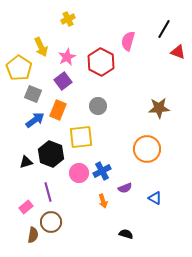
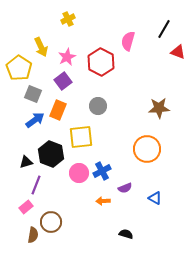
purple line: moved 12 px left, 7 px up; rotated 36 degrees clockwise
orange arrow: rotated 104 degrees clockwise
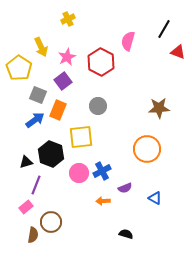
gray square: moved 5 px right, 1 px down
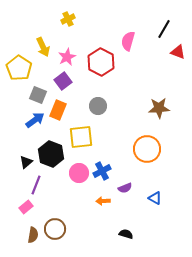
yellow arrow: moved 2 px right
black triangle: rotated 24 degrees counterclockwise
brown circle: moved 4 px right, 7 px down
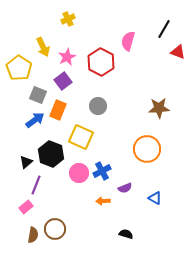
yellow square: rotated 30 degrees clockwise
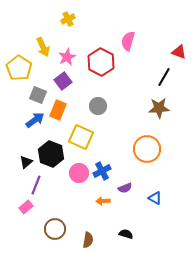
black line: moved 48 px down
red triangle: moved 1 px right
brown semicircle: moved 55 px right, 5 px down
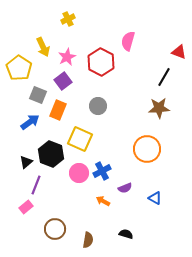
blue arrow: moved 5 px left, 2 px down
yellow square: moved 1 px left, 2 px down
orange arrow: rotated 32 degrees clockwise
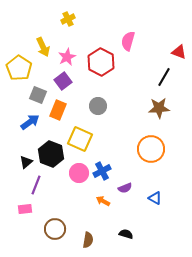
orange circle: moved 4 px right
pink rectangle: moved 1 px left, 2 px down; rotated 32 degrees clockwise
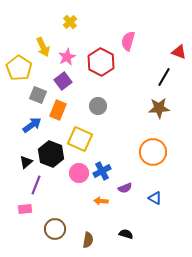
yellow cross: moved 2 px right, 3 px down; rotated 16 degrees counterclockwise
blue arrow: moved 2 px right, 3 px down
orange circle: moved 2 px right, 3 px down
orange arrow: moved 2 px left; rotated 24 degrees counterclockwise
